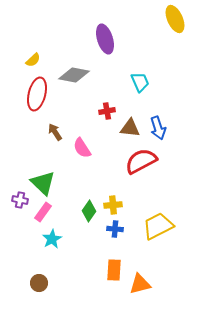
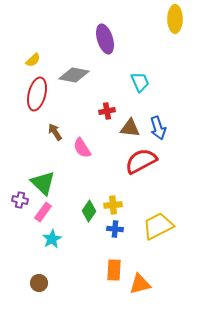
yellow ellipse: rotated 24 degrees clockwise
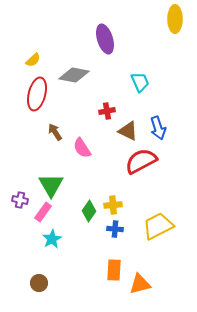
brown triangle: moved 2 px left, 3 px down; rotated 20 degrees clockwise
green triangle: moved 8 px right, 2 px down; rotated 16 degrees clockwise
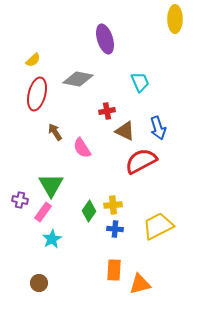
gray diamond: moved 4 px right, 4 px down
brown triangle: moved 3 px left
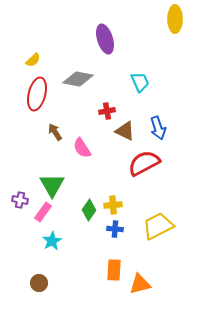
red semicircle: moved 3 px right, 2 px down
green triangle: moved 1 px right
green diamond: moved 1 px up
cyan star: moved 2 px down
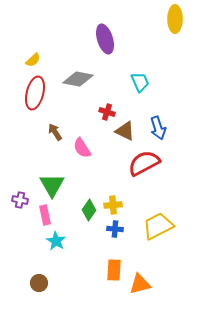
red ellipse: moved 2 px left, 1 px up
red cross: moved 1 px down; rotated 28 degrees clockwise
pink rectangle: moved 2 px right, 3 px down; rotated 48 degrees counterclockwise
cyan star: moved 4 px right; rotated 12 degrees counterclockwise
